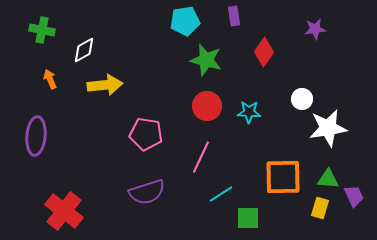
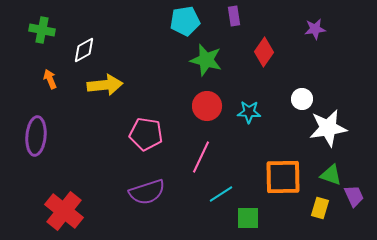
green triangle: moved 3 px right, 4 px up; rotated 15 degrees clockwise
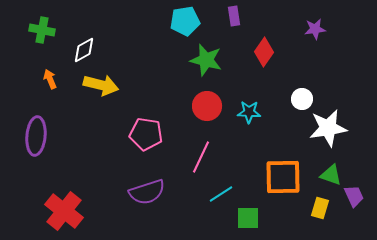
yellow arrow: moved 4 px left; rotated 20 degrees clockwise
